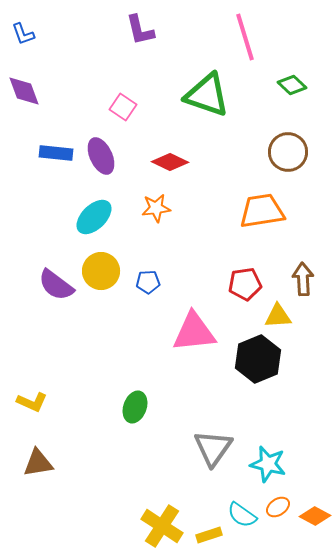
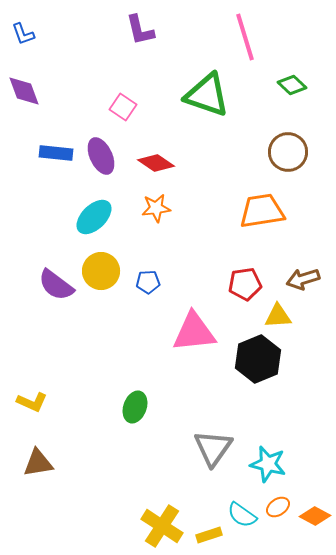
red diamond: moved 14 px left, 1 px down; rotated 9 degrees clockwise
brown arrow: rotated 104 degrees counterclockwise
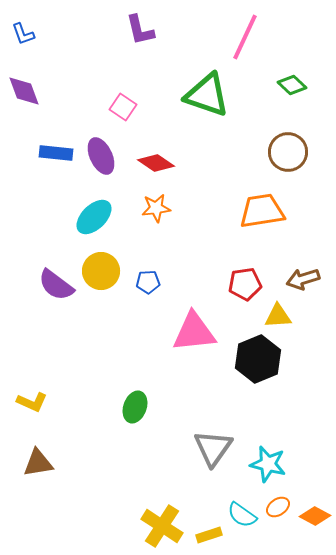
pink line: rotated 42 degrees clockwise
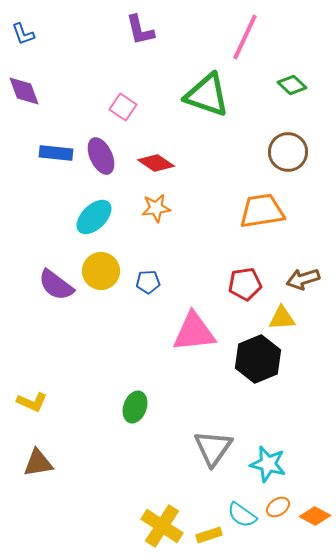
yellow triangle: moved 4 px right, 2 px down
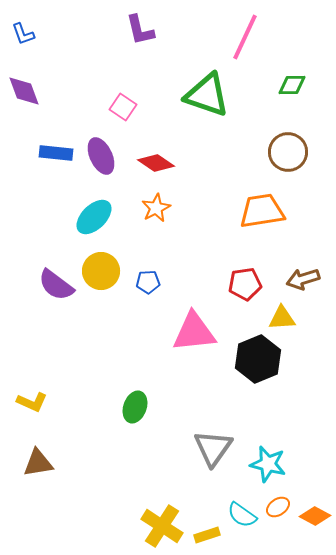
green diamond: rotated 44 degrees counterclockwise
orange star: rotated 20 degrees counterclockwise
yellow rectangle: moved 2 px left
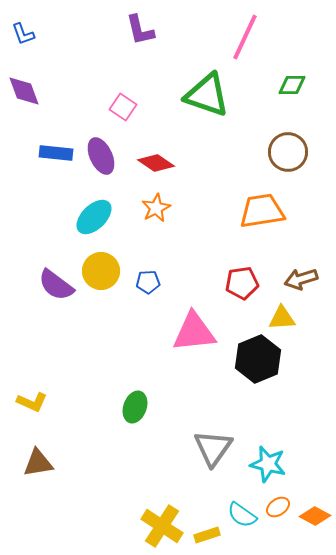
brown arrow: moved 2 px left
red pentagon: moved 3 px left, 1 px up
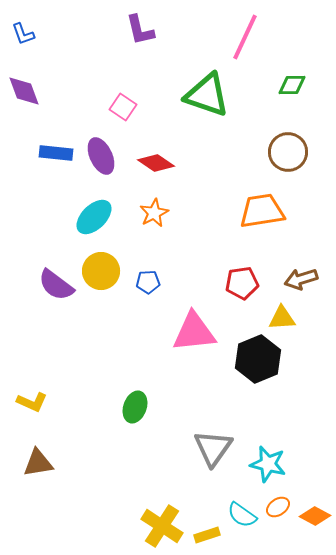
orange star: moved 2 px left, 5 px down
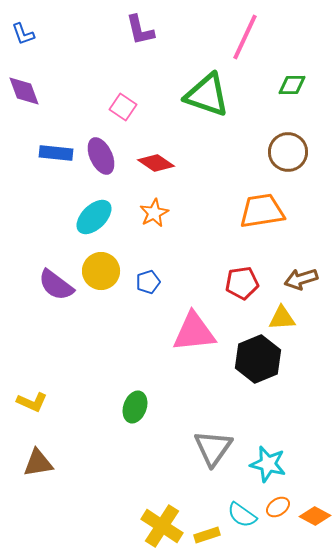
blue pentagon: rotated 15 degrees counterclockwise
